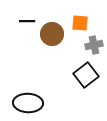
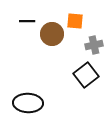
orange square: moved 5 px left, 2 px up
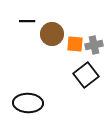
orange square: moved 23 px down
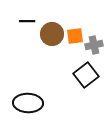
orange square: moved 8 px up; rotated 12 degrees counterclockwise
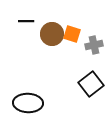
black line: moved 1 px left
orange square: moved 3 px left, 2 px up; rotated 24 degrees clockwise
black square: moved 5 px right, 9 px down
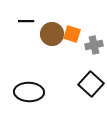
black square: rotated 10 degrees counterclockwise
black ellipse: moved 1 px right, 11 px up
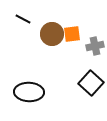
black line: moved 3 px left, 2 px up; rotated 28 degrees clockwise
orange square: rotated 24 degrees counterclockwise
gray cross: moved 1 px right, 1 px down
black square: moved 1 px up
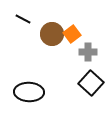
orange square: rotated 30 degrees counterclockwise
gray cross: moved 7 px left, 6 px down; rotated 12 degrees clockwise
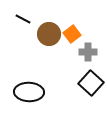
brown circle: moved 3 px left
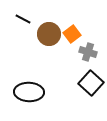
gray cross: rotated 18 degrees clockwise
